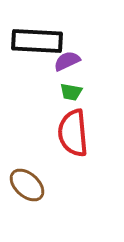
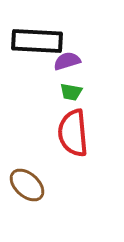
purple semicircle: rotated 8 degrees clockwise
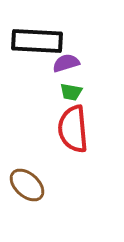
purple semicircle: moved 1 px left, 2 px down
red semicircle: moved 4 px up
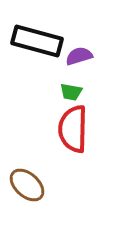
black rectangle: rotated 12 degrees clockwise
purple semicircle: moved 13 px right, 7 px up
red semicircle: rotated 6 degrees clockwise
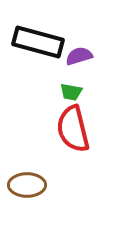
black rectangle: moved 1 px right, 1 px down
red semicircle: rotated 15 degrees counterclockwise
brown ellipse: rotated 42 degrees counterclockwise
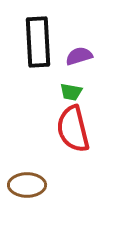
black rectangle: rotated 72 degrees clockwise
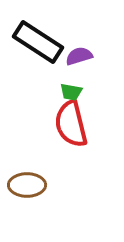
black rectangle: rotated 54 degrees counterclockwise
red semicircle: moved 2 px left, 5 px up
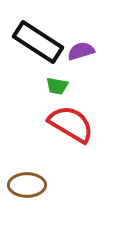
purple semicircle: moved 2 px right, 5 px up
green trapezoid: moved 14 px left, 6 px up
red semicircle: rotated 135 degrees clockwise
